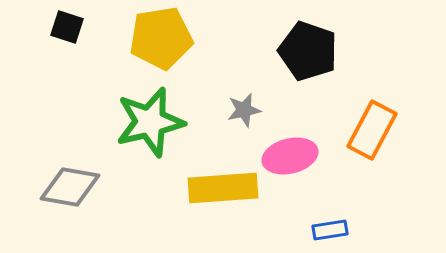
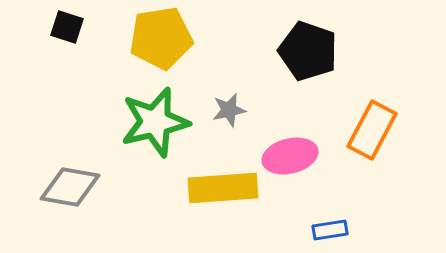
gray star: moved 15 px left
green star: moved 5 px right
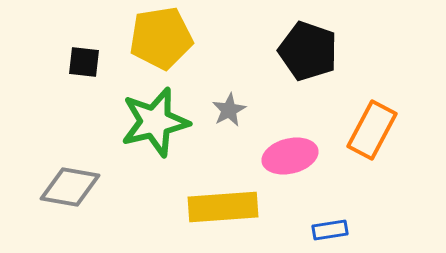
black square: moved 17 px right, 35 px down; rotated 12 degrees counterclockwise
gray star: rotated 16 degrees counterclockwise
yellow rectangle: moved 19 px down
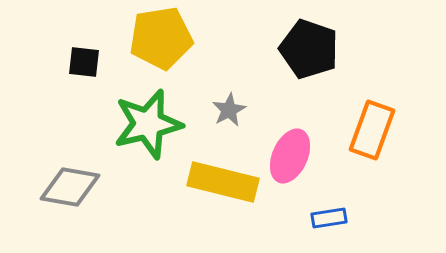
black pentagon: moved 1 px right, 2 px up
green star: moved 7 px left, 2 px down
orange rectangle: rotated 8 degrees counterclockwise
pink ellipse: rotated 52 degrees counterclockwise
yellow rectangle: moved 25 px up; rotated 18 degrees clockwise
blue rectangle: moved 1 px left, 12 px up
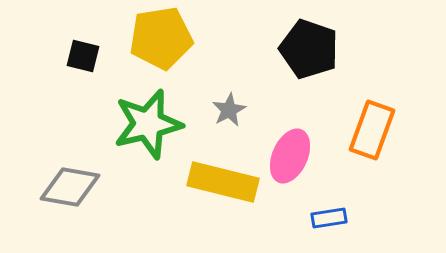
black square: moved 1 px left, 6 px up; rotated 8 degrees clockwise
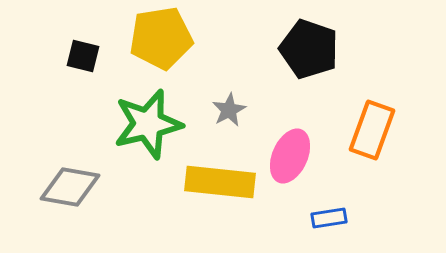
yellow rectangle: moved 3 px left; rotated 8 degrees counterclockwise
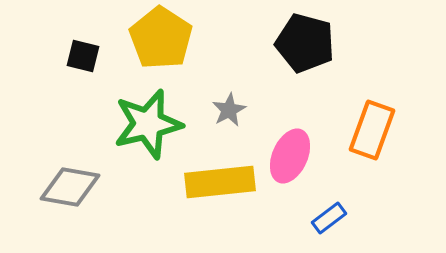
yellow pentagon: rotated 30 degrees counterclockwise
black pentagon: moved 4 px left, 6 px up; rotated 4 degrees counterclockwise
yellow rectangle: rotated 12 degrees counterclockwise
blue rectangle: rotated 28 degrees counterclockwise
